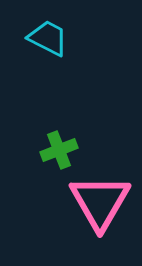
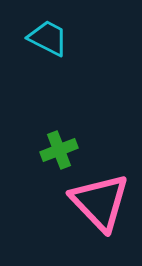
pink triangle: rotated 14 degrees counterclockwise
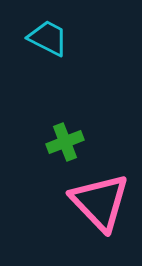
green cross: moved 6 px right, 8 px up
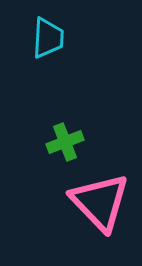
cyan trapezoid: rotated 66 degrees clockwise
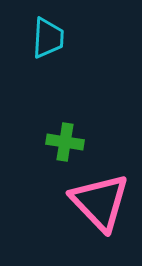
green cross: rotated 30 degrees clockwise
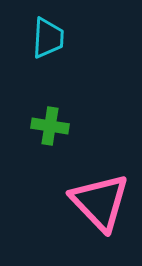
green cross: moved 15 px left, 16 px up
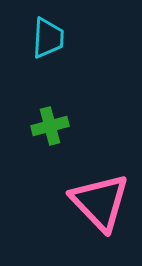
green cross: rotated 24 degrees counterclockwise
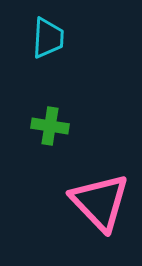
green cross: rotated 24 degrees clockwise
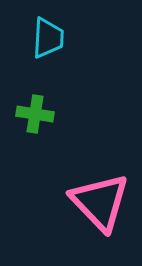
green cross: moved 15 px left, 12 px up
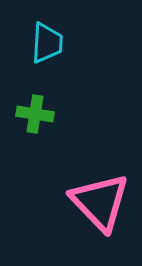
cyan trapezoid: moved 1 px left, 5 px down
